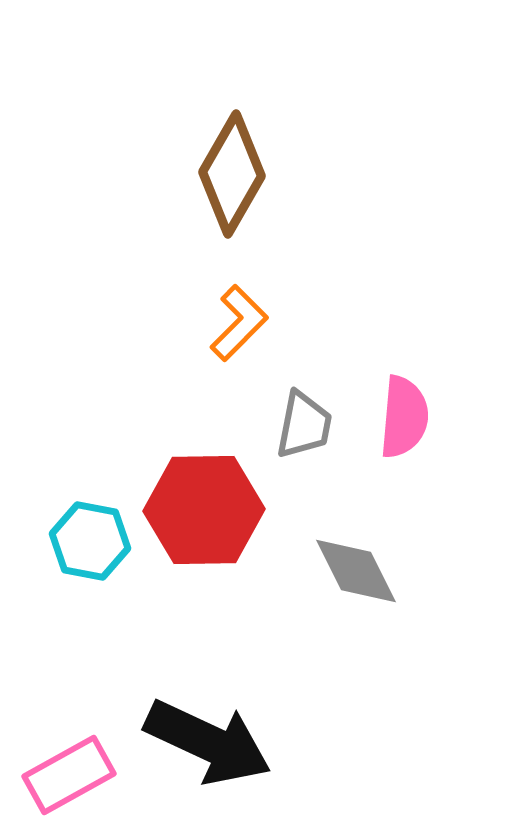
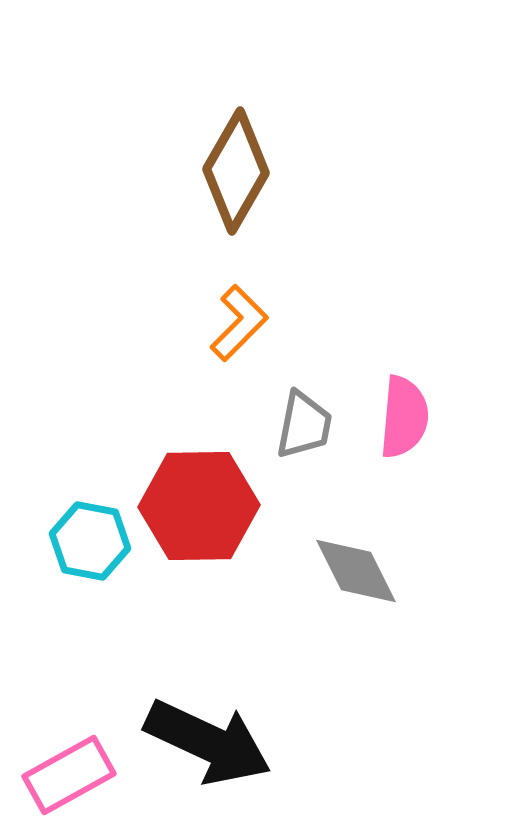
brown diamond: moved 4 px right, 3 px up
red hexagon: moved 5 px left, 4 px up
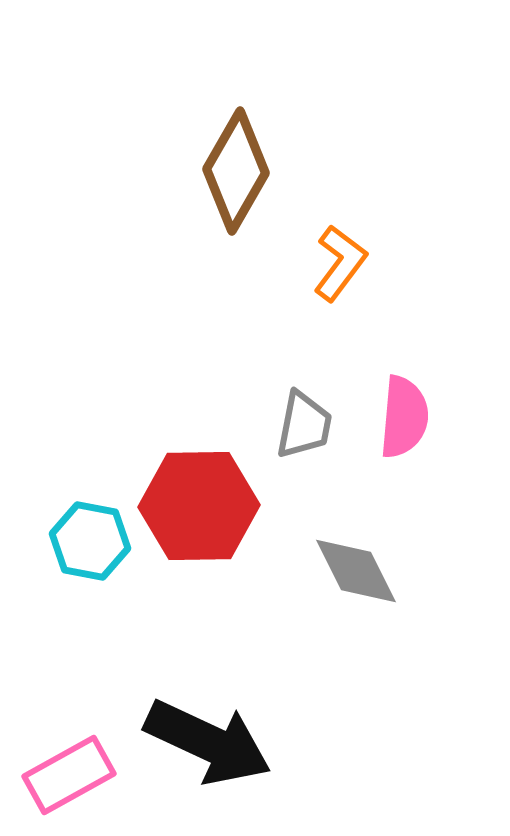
orange L-shape: moved 101 px right, 60 px up; rotated 8 degrees counterclockwise
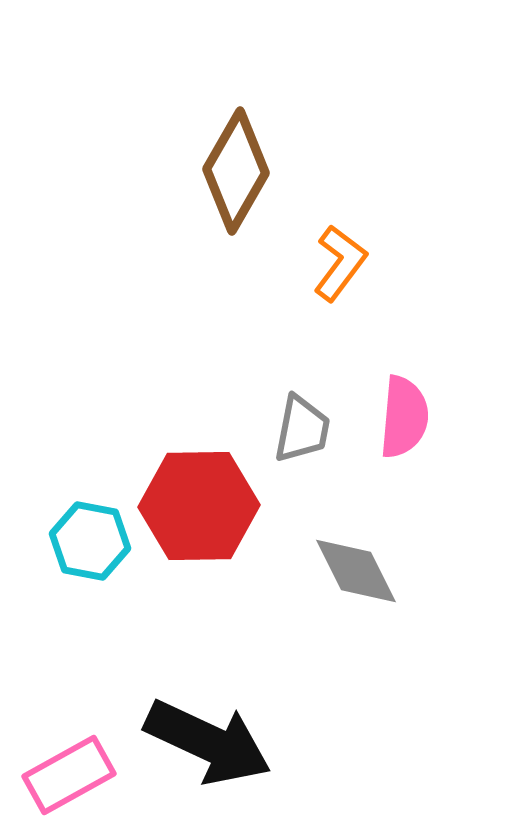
gray trapezoid: moved 2 px left, 4 px down
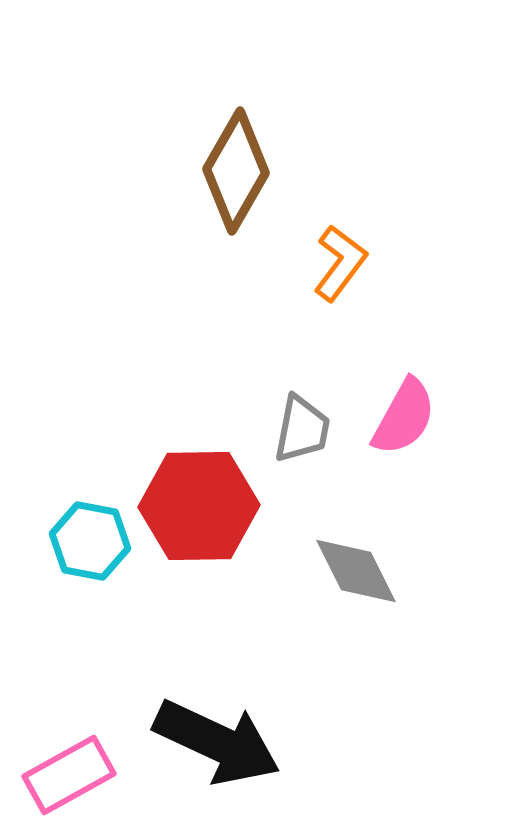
pink semicircle: rotated 24 degrees clockwise
black arrow: moved 9 px right
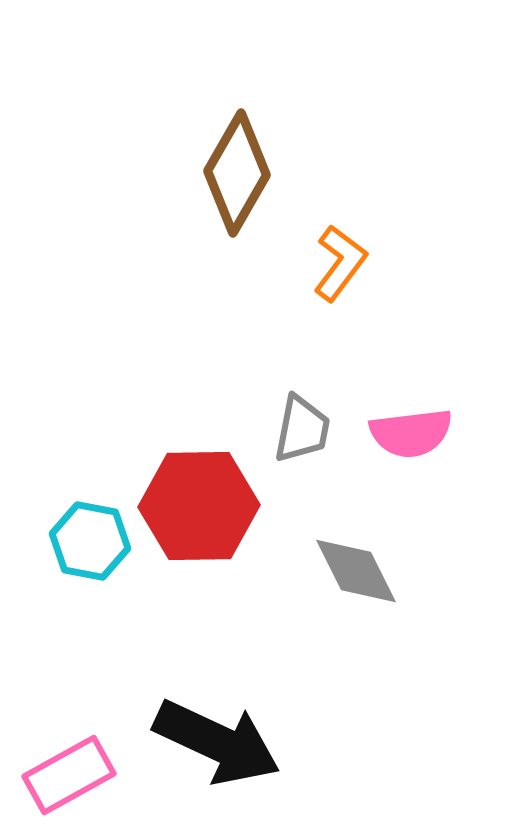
brown diamond: moved 1 px right, 2 px down
pink semicircle: moved 7 px right, 16 px down; rotated 54 degrees clockwise
